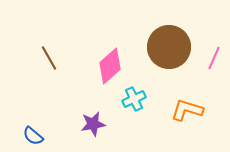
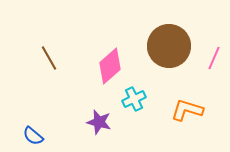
brown circle: moved 1 px up
purple star: moved 6 px right, 2 px up; rotated 25 degrees clockwise
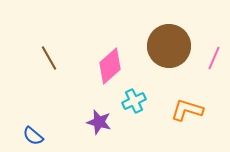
cyan cross: moved 2 px down
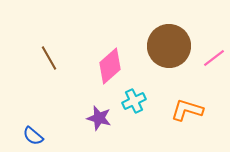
pink line: rotated 30 degrees clockwise
purple star: moved 4 px up
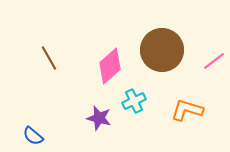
brown circle: moved 7 px left, 4 px down
pink line: moved 3 px down
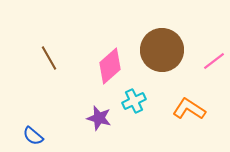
orange L-shape: moved 2 px right, 1 px up; rotated 16 degrees clockwise
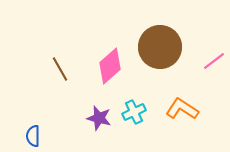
brown circle: moved 2 px left, 3 px up
brown line: moved 11 px right, 11 px down
cyan cross: moved 11 px down
orange L-shape: moved 7 px left
blue semicircle: rotated 50 degrees clockwise
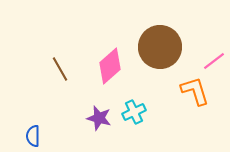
orange L-shape: moved 13 px right, 18 px up; rotated 40 degrees clockwise
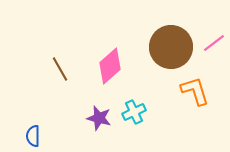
brown circle: moved 11 px right
pink line: moved 18 px up
